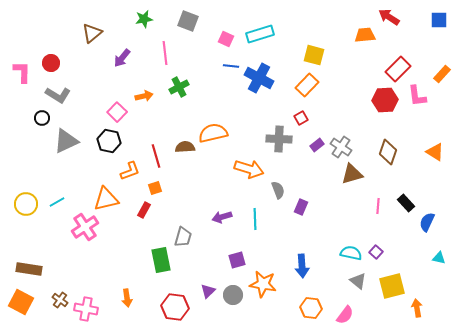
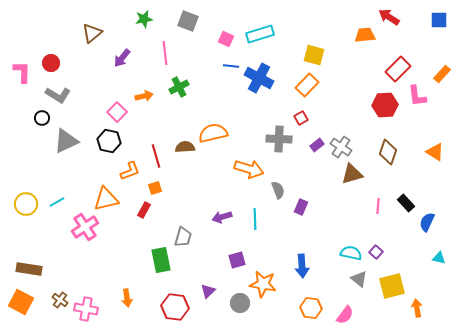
red hexagon at (385, 100): moved 5 px down
gray triangle at (358, 281): moved 1 px right, 2 px up
gray circle at (233, 295): moved 7 px right, 8 px down
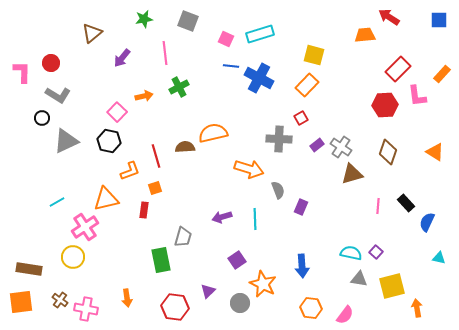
yellow circle at (26, 204): moved 47 px right, 53 px down
red rectangle at (144, 210): rotated 21 degrees counterclockwise
purple square at (237, 260): rotated 18 degrees counterclockwise
gray triangle at (359, 279): rotated 30 degrees counterclockwise
orange star at (263, 284): rotated 16 degrees clockwise
orange square at (21, 302): rotated 35 degrees counterclockwise
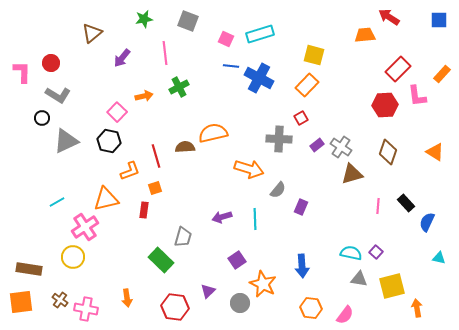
gray semicircle at (278, 190): rotated 60 degrees clockwise
green rectangle at (161, 260): rotated 35 degrees counterclockwise
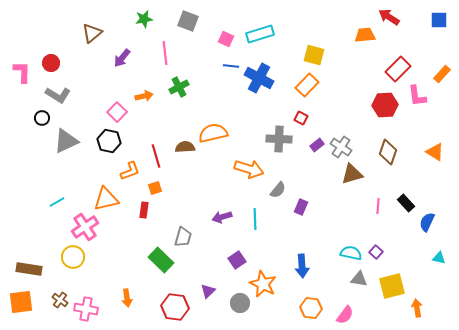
red square at (301, 118): rotated 32 degrees counterclockwise
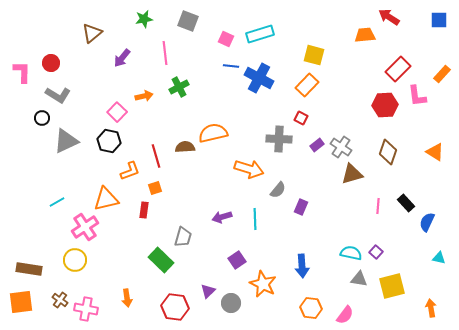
yellow circle at (73, 257): moved 2 px right, 3 px down
gray circle at (240, 303): moved 9 px left
orange arrow at (417, 308): moved 14 px right
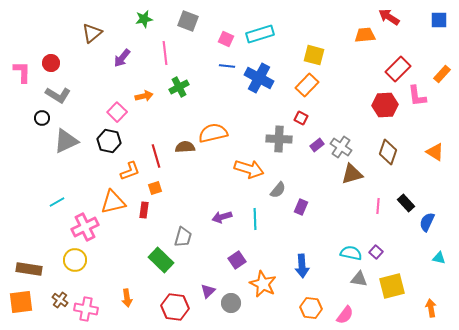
blue line at (231, 66): moved 4 px left
orange triangle at (106, 199): moved 7 px right, 3 px down
pink cross at (85, 227): rotated 8 degrees clockwise
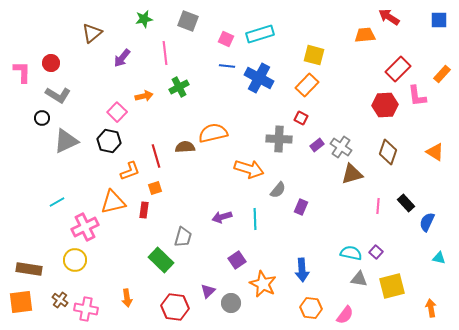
blue arrow at (302, 266): moved 4 px down
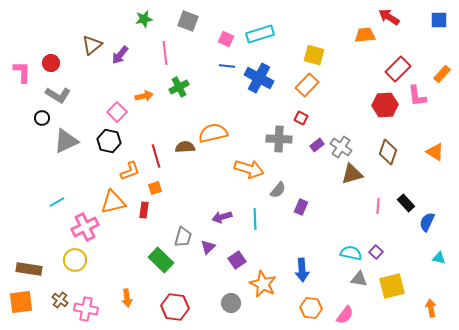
brown triangle at (92, 33): moved 12 px down
purple arrow at (122, 58): moved 2 px left, 3 px up
purple triangle at (208, 291): moved 44 px up
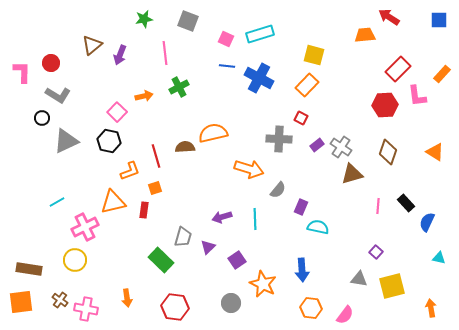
purple arrow at (120, 55): rotated 18 degrees counterclockwise
cyan semicircle at (351, 253): moved 33 px left, 26 px up
